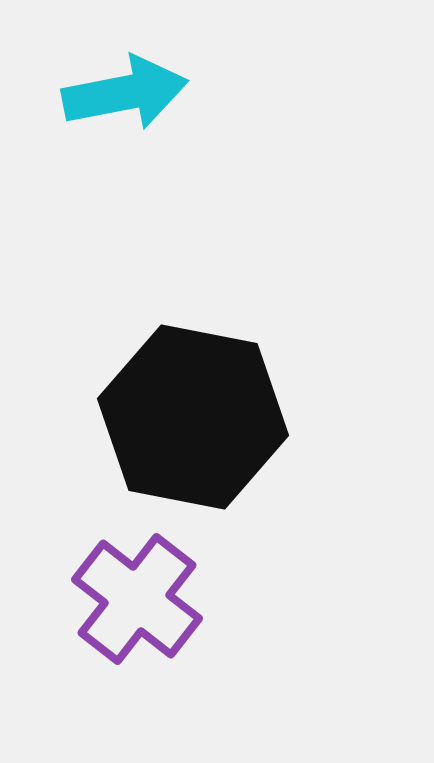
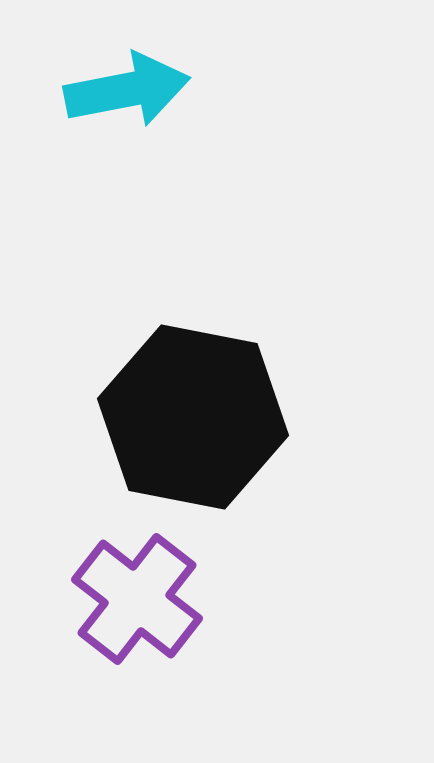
cyan arrow: moved 2 px right, 3 px up
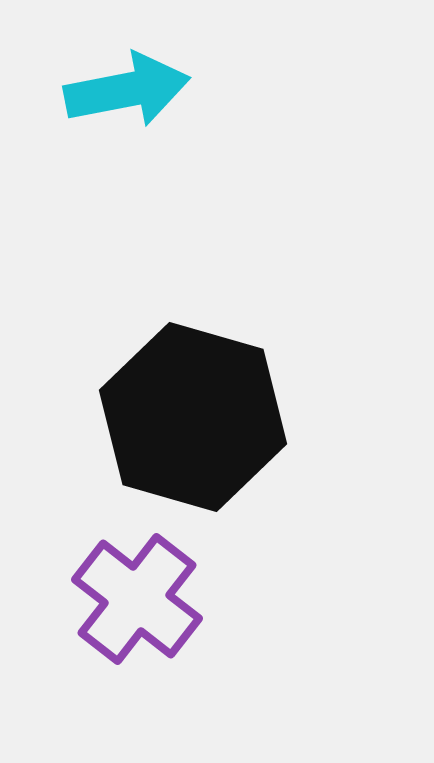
black hexagon: rotated 5 degrees clockwise
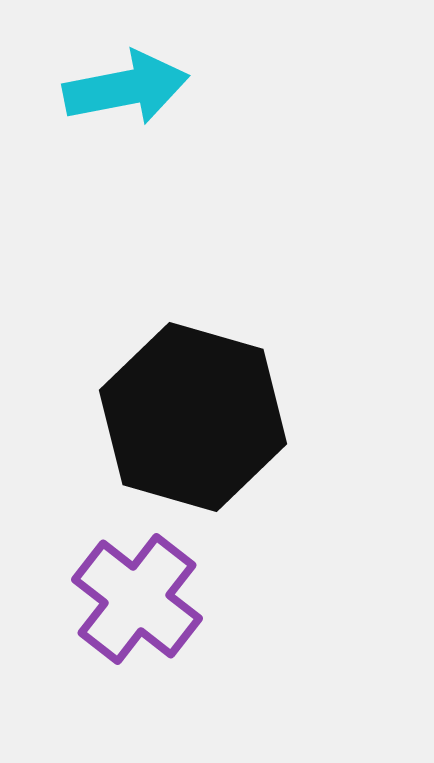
cyan arrow: moved 1 px left, 2 px up
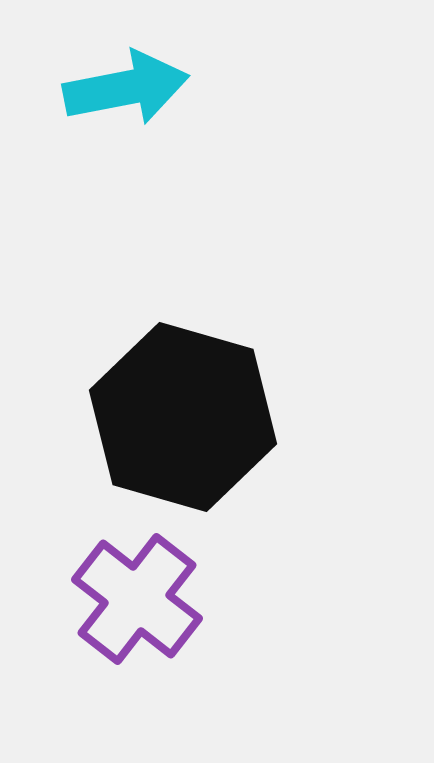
black hexagon: moved 10 px left
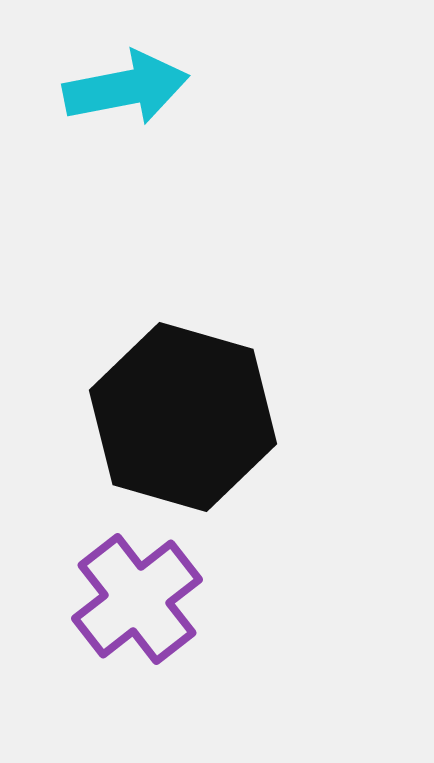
purple cross: rotated 14 degrees clockwise
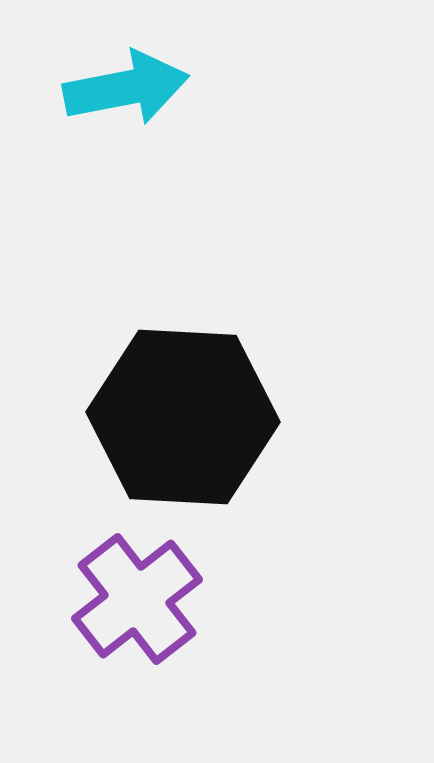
black hexagon: rotated 13 degrees counterclockwise
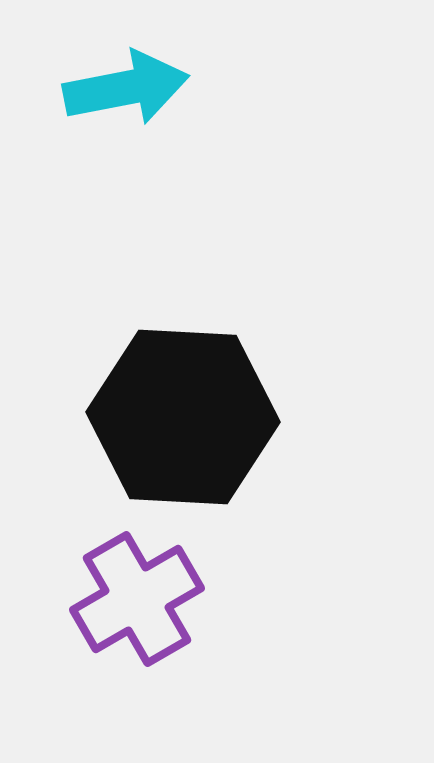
purple cross: rotated 8 degrees clockwise
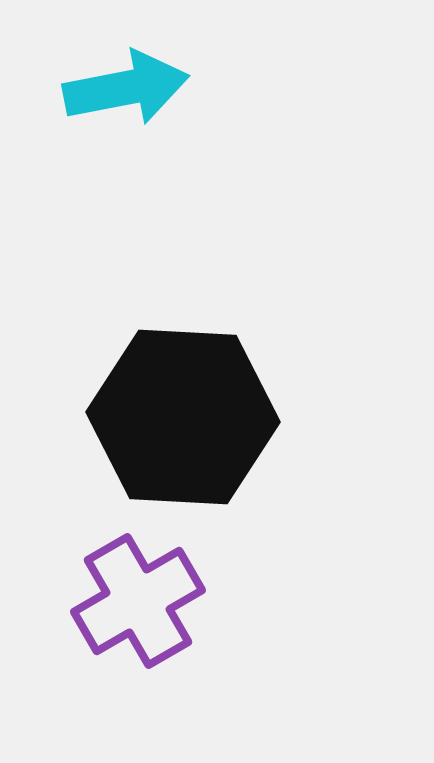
purple cross: moved 1 px right, 2 px down
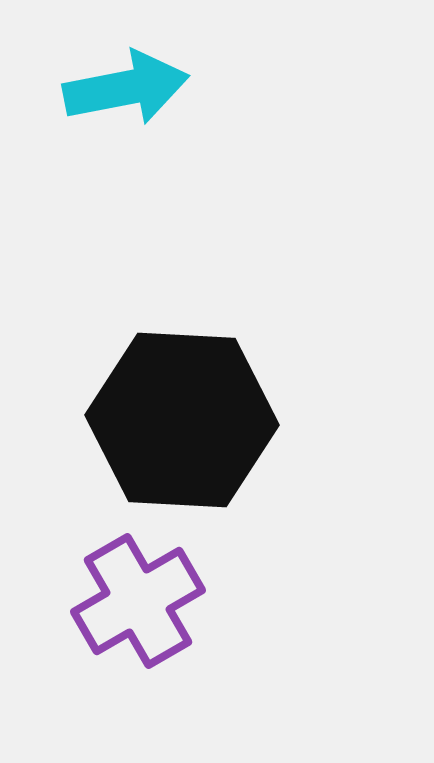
black hexagon: moved 1 px left, 3 px down
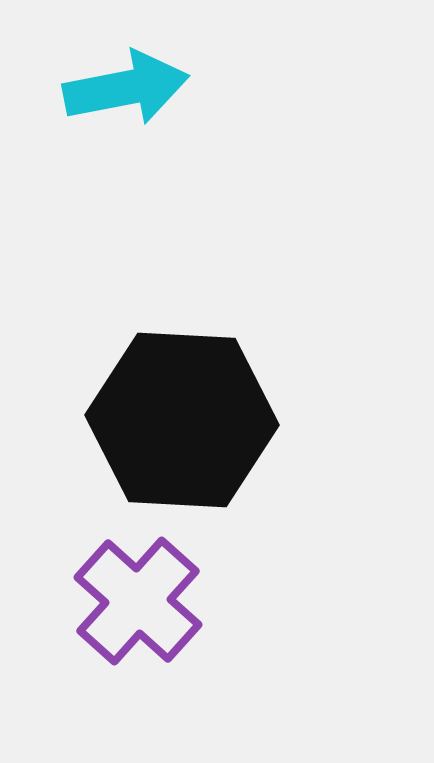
purple cross: rotated 18 degrees counterclockwise
